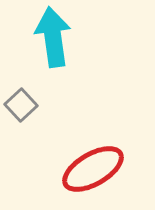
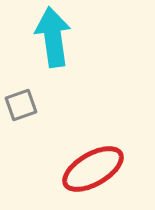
gray square: rotated 24 degrees clockwise
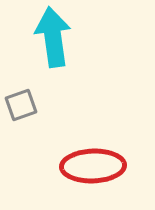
red ellipse: moved 3 px up; rotated 28 degrees clockwise
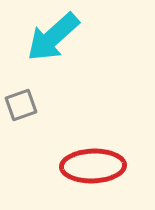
cyan arrow: rotated 124 degrees counterclockwise
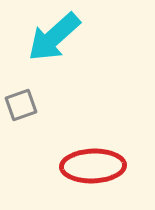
cyan arrow: moved 1 px right
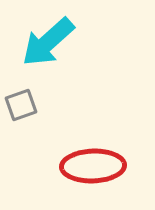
cyan arrow: moved 6 px left, 5 px down
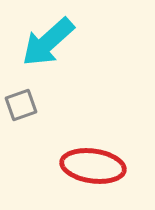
red ellipse: rotated 10 degrees clockwise
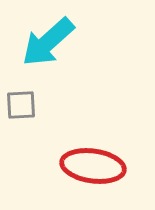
gray square: rotated 16 degrees clockwise
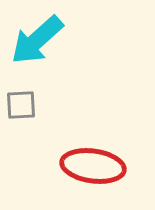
cyan arrow: moved 11 px left, 2 px up
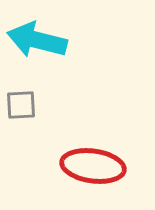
cyan arrow: rotated 56 degrees clockwise
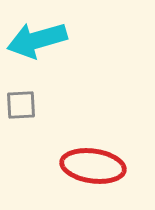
cyan arrow: rotated 30 degrees counterclockwise
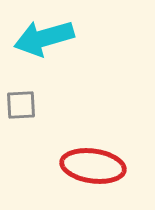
cyan arrow: moved 7 px right, 2 px up
